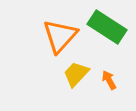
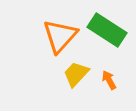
green rectangle: moved 3 px down
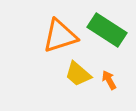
orange triangle: rotated 30 degrees clockwise
yellow trapezoid: moved 2 px right; rotated 92 degrees counterclockwise
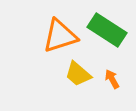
orange arrow: moved 3 px right, 1 px up
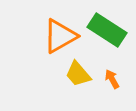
orange triangle: rotated 12 degrees counterclockwise
yellow trapezoid: rotated 8 degrees clockwise
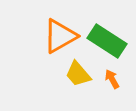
green rectangle: moved 11 px down
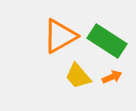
yellow trapezoid: moved 2 px down
orange arrow: moved 2 px up; rotated 96 degrees clockwise
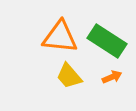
orange triangle: moved 1 px down; rotated 36 degrees clockwise
yellow trapezoid: moved 9 px left
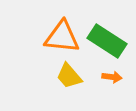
orange triangle: moved 2 px right
orange arrow: rotated 30 degrees clockwise
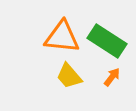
orange arrow: rotated 60 degrees counterclockwise
